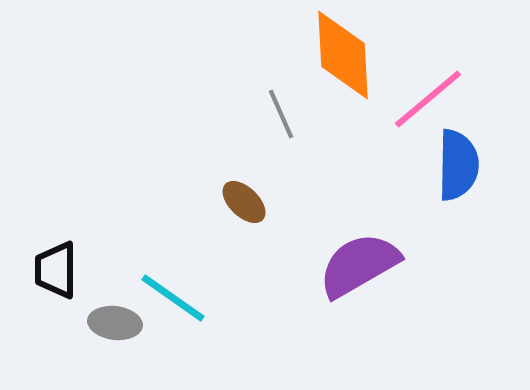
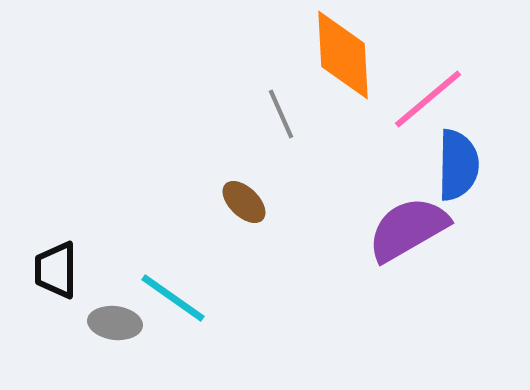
purple semicircle: moved 49 px right, 36 px up
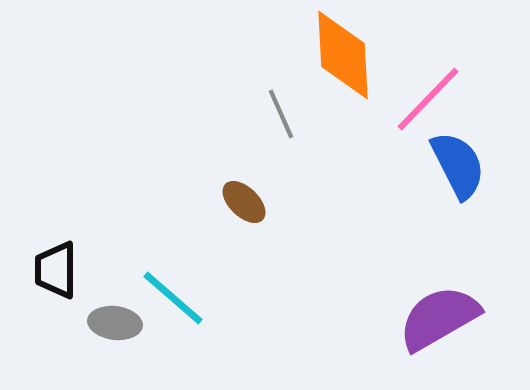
pink line: rotated 6 degrees counterclockwise
blue semicircle: rotated 28 degrees counterclockwise
purple semicircle: moved 31 px right, 89 px down
cyan line: rotated 6 degrees clockwise
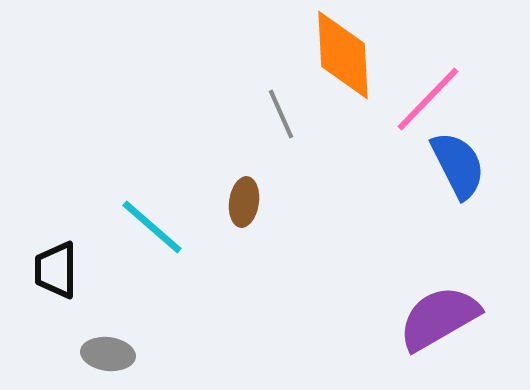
brown ellipse: rotated 54 degrees clockwise
cyan line: moved 21 px left, 71 px up
gray ellipse: moved 7 px left, 31 px down
